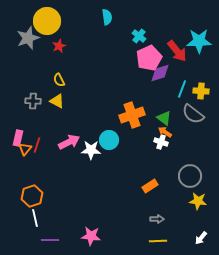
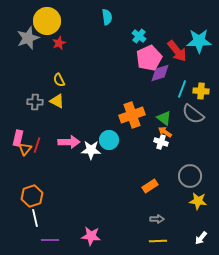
red star: moved 3 px up
gray cross: moved 2 px right, 1 px down
pink arrow: rotated 25 degrees clockwise
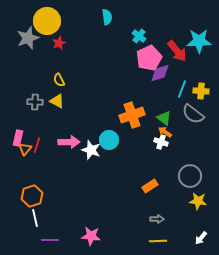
white star: rotated 18 degrees clockwise
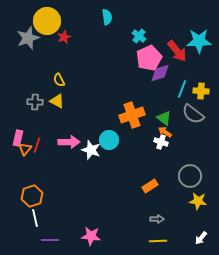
red star: moved 5 px right, 6 px up
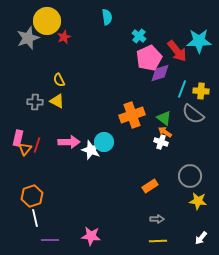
cyan circle: moved 5 px left, 2 px down
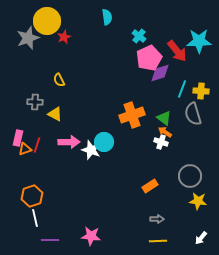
yellow triangle: moved 2 px left, 13 px down
gray semicircle: rotated 35 degrees clockwise
orange triangle: rotated 32 degrees clockwise
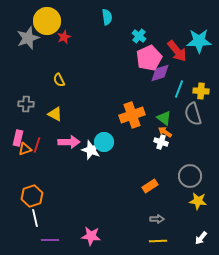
cyan line: moved 3 px left
gray cross: moved 9 px left, 2 px down
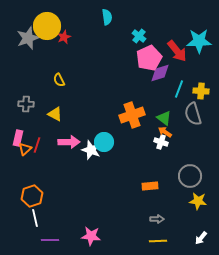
yellow circle: moved 5 px down
orange triangle: rotated 24 degrees counterclockwise
orange rectangle: rotated 28 degrees clockwise
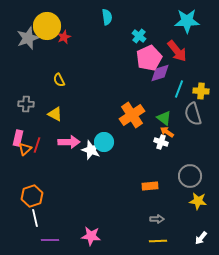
cyan star: moved 12 px left, 20 px up
orange cross: rotated 15 degrees counterclockwise
orange arrow: moved 2 px right
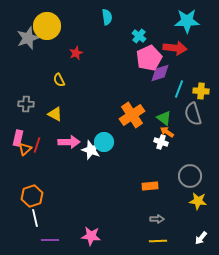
red star: moved 12 px right, 16 px down
red arrow: moved 2 px left, 3 px up; rotated 45 degrees counterclockwise
